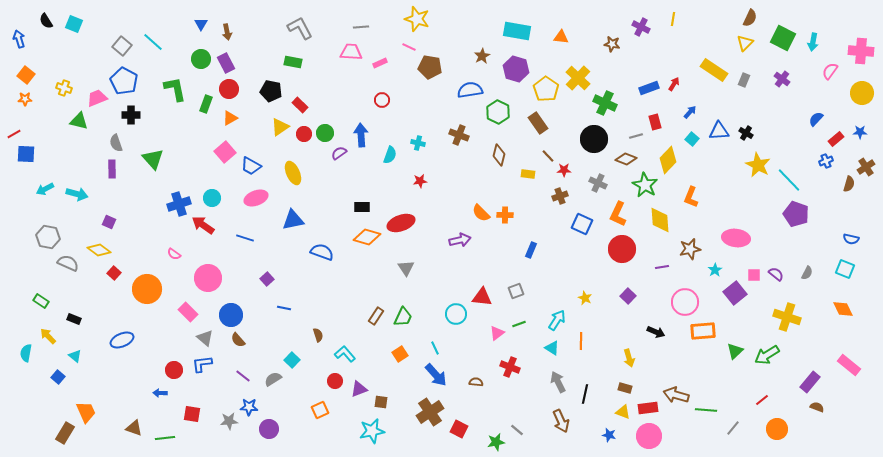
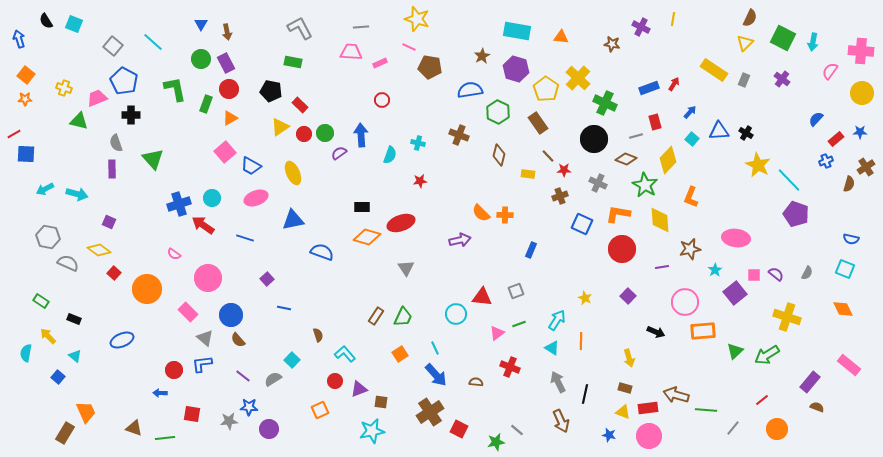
gray square at (122, 46): moved 9 px left
orange L-shape at (618, 214): rotated 75 degrees clockwise
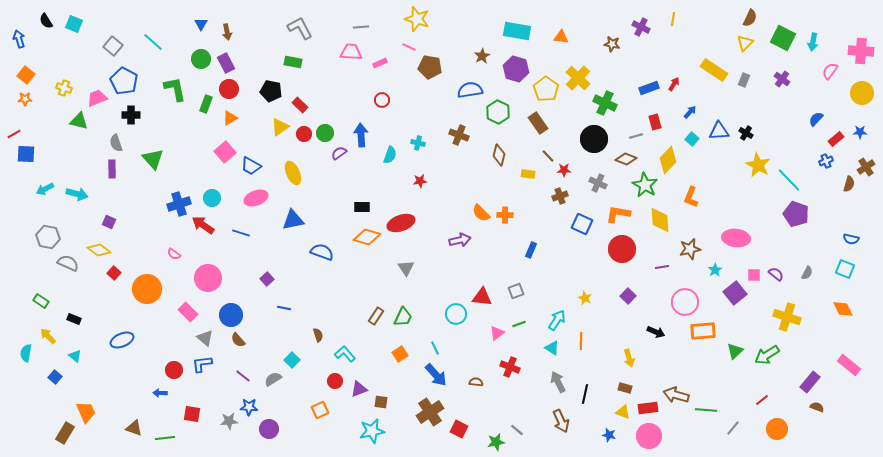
blue line at (245, 238): moved 4 px left, 5 px up
blue square at (58, 377): moved 3 px left
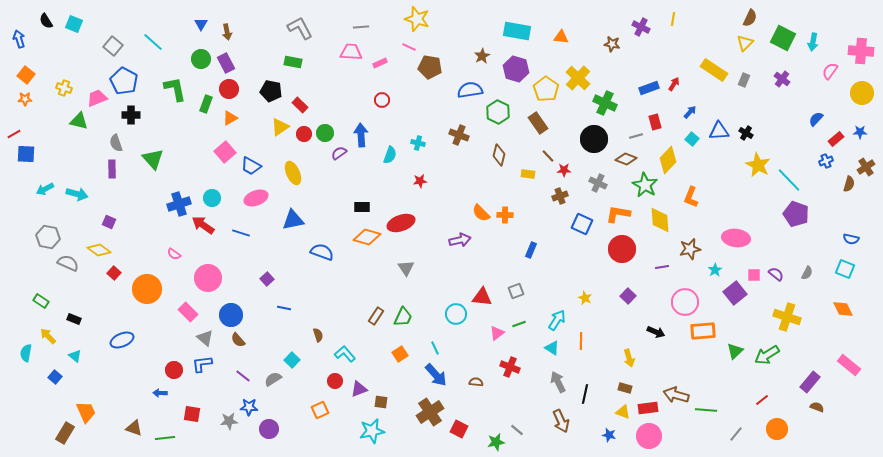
gray line at (733, 428): moved 3 px right, 6 px down
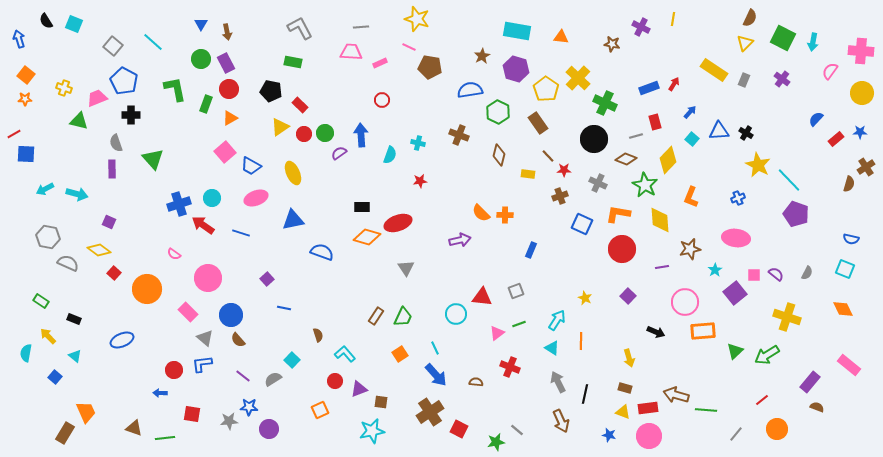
blue cross at (826, 161): moved 88 px left, 37 px down
red ellipse at (401, 223): moved 3 px left
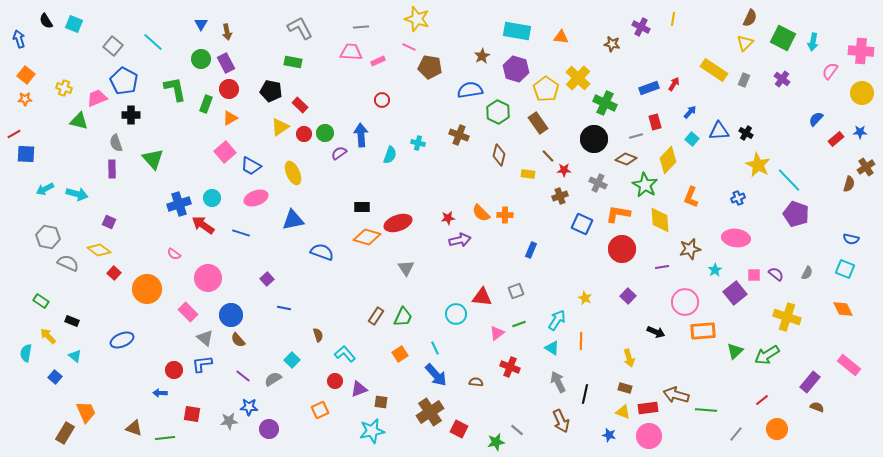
pink rectangle at (380, 63): moved 2 px left, 2 px up
red star at (420, 181): moved 28 px right, 37 px down
black rectangle at (74, 319): moved 2 px left, 2 px down
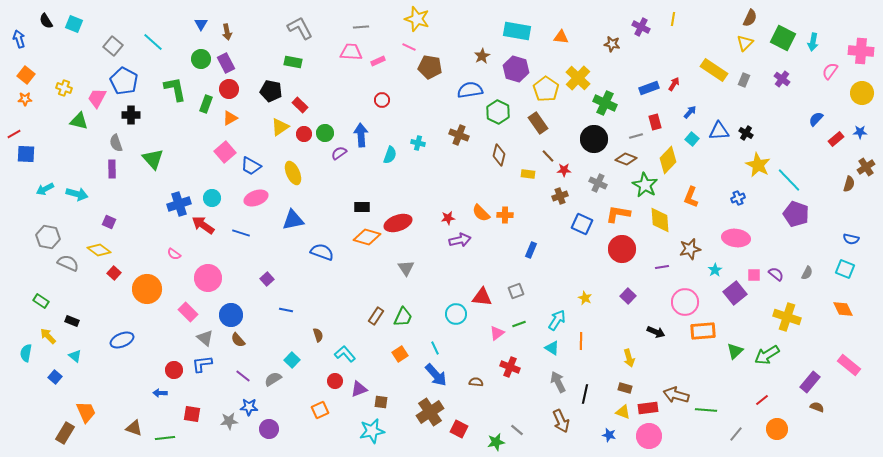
pink trapezoid at (97, 98): rotated 40 degrees counterclockwise
blue line at (284, 308): moved 2 px right, 2 px down
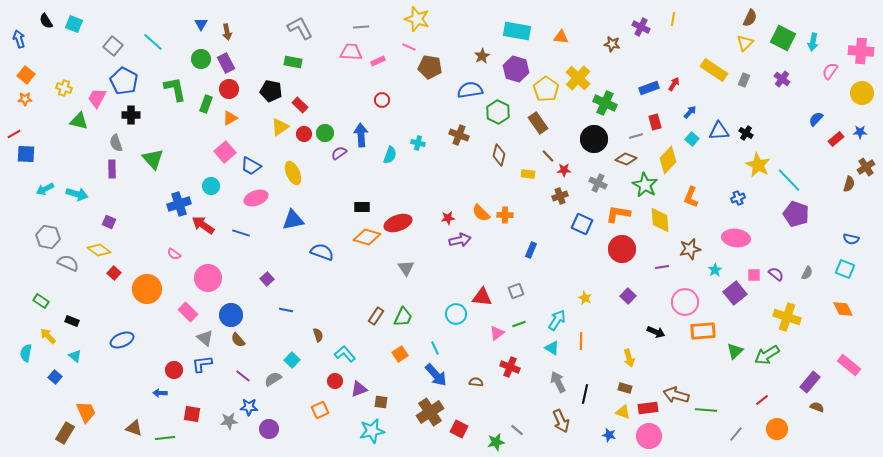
cyan circle at (212, 198): moved 1 px left, 12 px up
